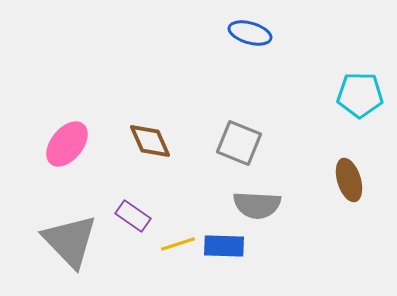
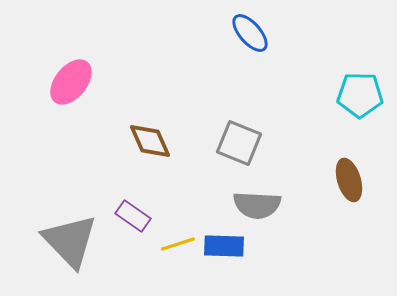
blue ellipse: rotated 33 degrees clockwise
pink ellipse: moved 4 px right, 62 px up
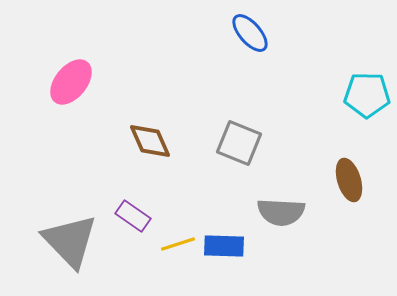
cyan pentagon: moved 7 px right
gray semicircle: moved 24 px right, 7 px down
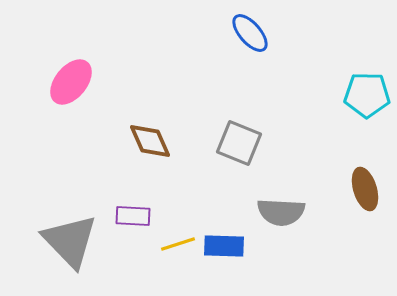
brown ellipse: moved 16 px right, 9 px down
purple rectangle: rotated 32 degrees counterclockwise
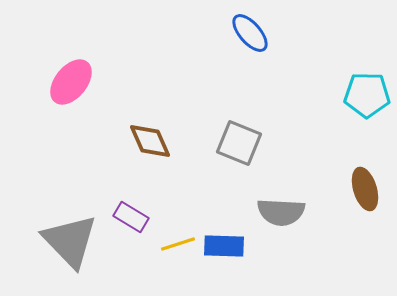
purple rectangle: moved 2 px left, 1 px down; rotated 28 degrees clockwise
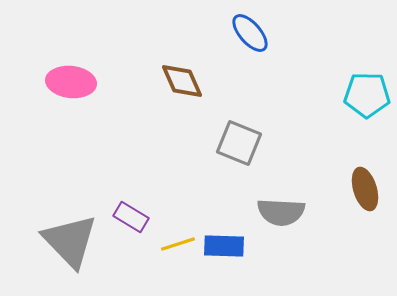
pink ellipse: rotated 57 degrees clockwise
brown diamond: moved 32 px right, 60 px up
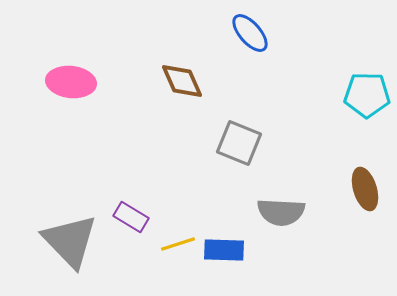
blue rectangle: moved 4 px down
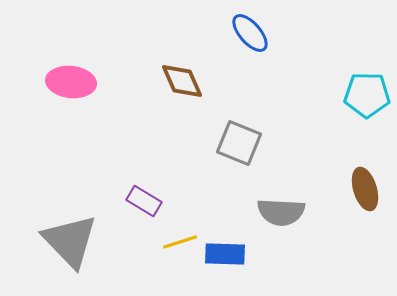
purple rectangle: moved 13 px right, 16 px up
yellow line: moved 2 px right, 2 px up
blue rectangle: moved 1 px right, 4 px down
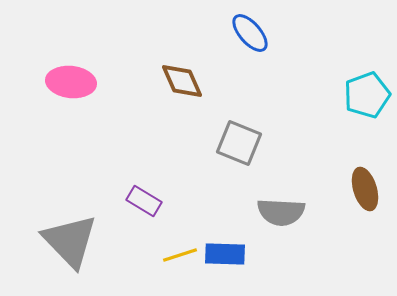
cyan pentagon: rotated 21 degrees counterclockwise
yellow line: moved 13 px down
